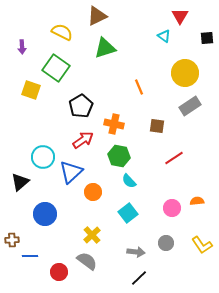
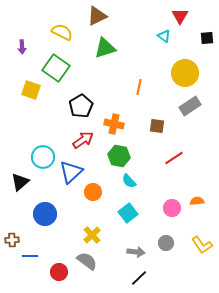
orange line: rotated 35 degrees clockwise
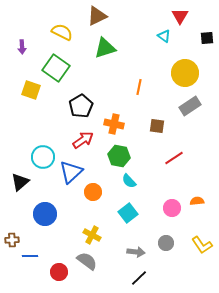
yellow cross: rotated 18 degrees counterclockwise
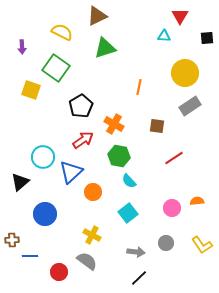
cyan triangle: rotated 32 degrees counterclockwise
orange cross: rotated 18 degrees clockwise
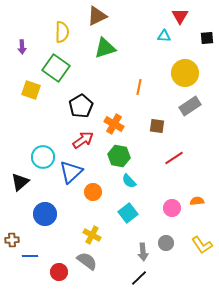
yellow semicircle: rotated 65 degrees clockwise
gray arrow: moved 7 px right; rotated 78 degrees clockwise
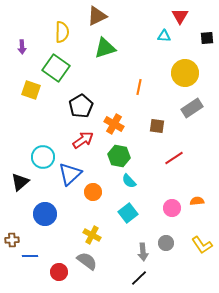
gray rectangle: moved 2 px right, 2 px down
blue triangle: moved 1 px left, 2 px down
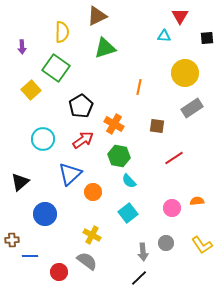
yellow square: rotated 30 degrees clockwise
cyan circle: moved 18 px up
